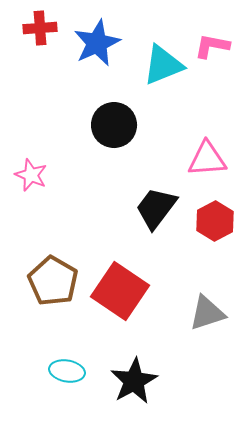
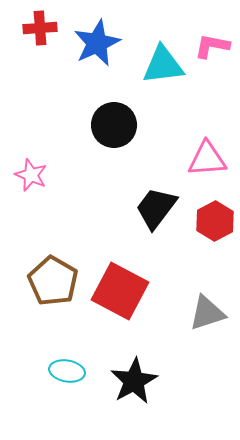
cyan triangle: rotated 15 degrees clockwise
red square: rotated 6 degrees counterclockwise
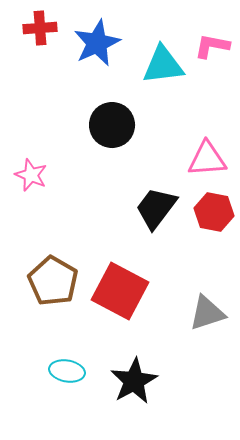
black circle: moved 2 px left
red hexagon: moved 1 px left, 9 px up; rotated 21 degrees counterclockwise
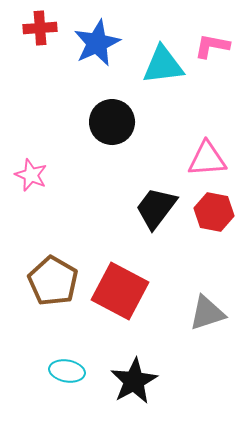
black circle: moved 3 px up
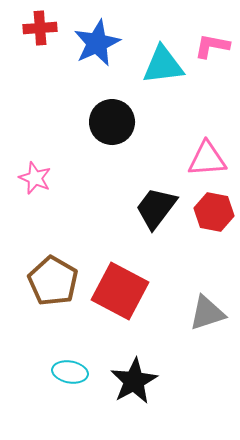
pink star: moved 4 px right, 3 px down
cyan ellipse: moved 3 px right, 1 px down
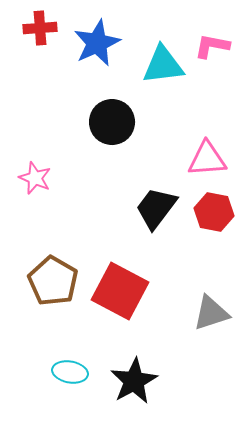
gray triangle: moved 4 px right
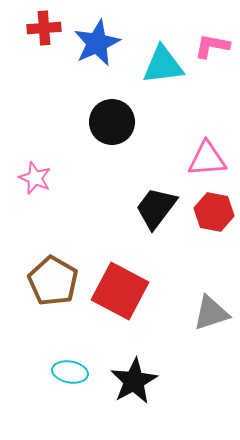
red cross: moved 4 px right
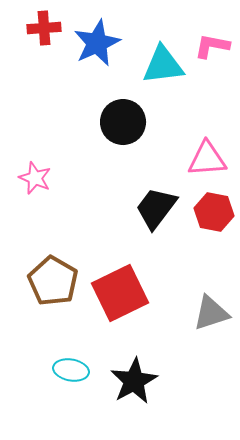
black circle: moved 11 px right
red square: moved 2 px down; rotated 36 degrees clockwise
cyan ellipse: moved 1 px right, 2 px up
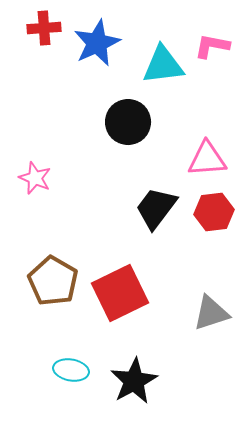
black circle: moved 5 px right
red hexagon: rotated 18 degrees counterclockwise
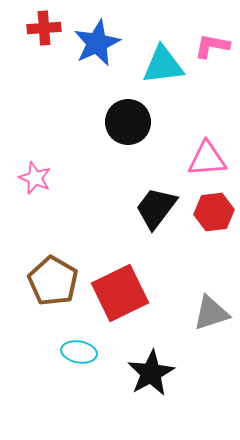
cyan ellipse: moved 8 px right, 18 px up
black star: moved 17 px right, 8 px up
